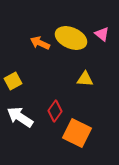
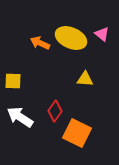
yellow square: rotated 30 degrees clockwise
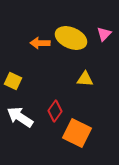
pink triangle: moved 2 px right; rotated 35 degrees clockwise
orange arrow: rotated 24 degrees counterclockwise
yellow square: rotated 24 degrees clockwise
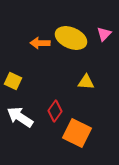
yellow triangle: moved 1 px right, 3 px down
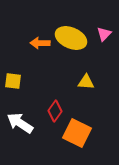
yellow square: rotated 18 degrees counterclockwise
white arrow: moved 6 px down
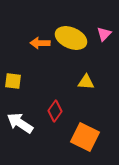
orange square: moved 8 px right, 4 px down
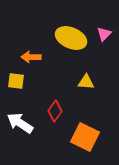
orange arrow: moved 9 px left, 14 px down
yellow square: moved 3 px right
